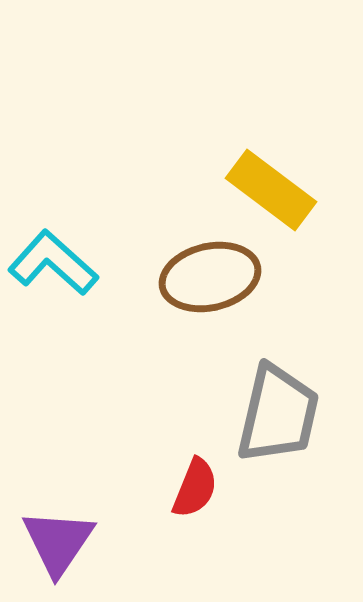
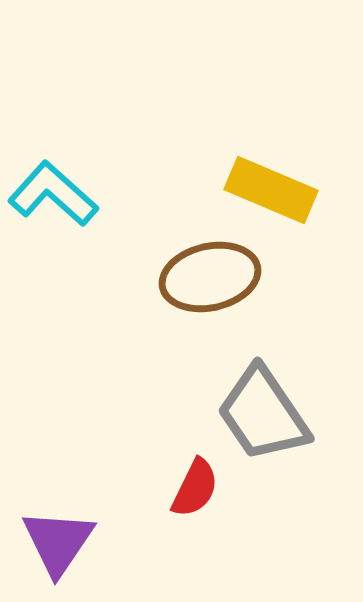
yellow rectangle: rotated 14 degrees counterclockwise
cyan L-shape: moved 69 px up
gray trapezoid: moved 15 px left; rotated 133 degrees clockwise
red semicircle: rotated 4 degrees clockwise
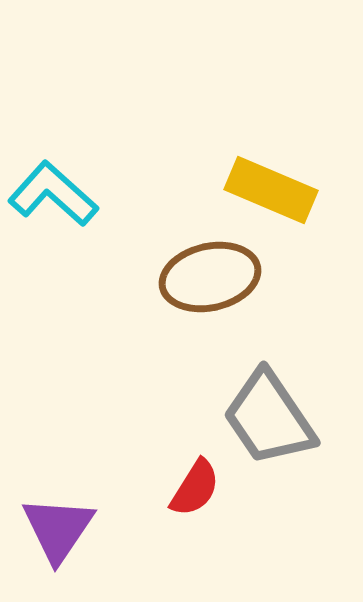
gray trapezoid: moved 6 px right, 4 px down
red semicircle: rotated 6 degrees clockwise
purple triangle: moved 13 px up
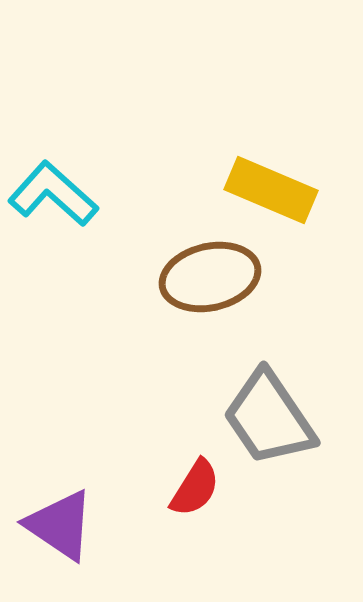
purple triangle: moved 2 px right, 4 px up; rotated 30 degrees counterclockwise
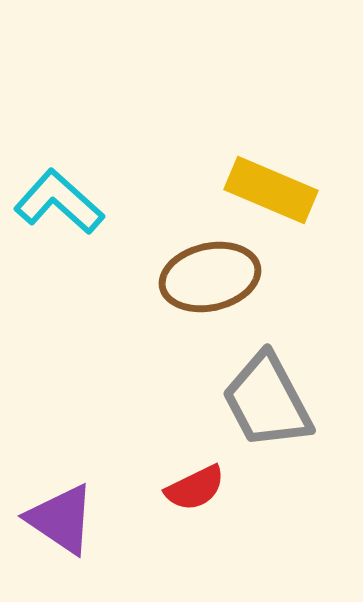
cyan L-shape: moved 6 px right, 8 px down
gray trapezoid: moved 2 px left, 17 px up; rotated 6 degrees clockwise
red semicircle: rotated 32 degrees clockwise
purple triangle: moved 1 px right, 6 px up
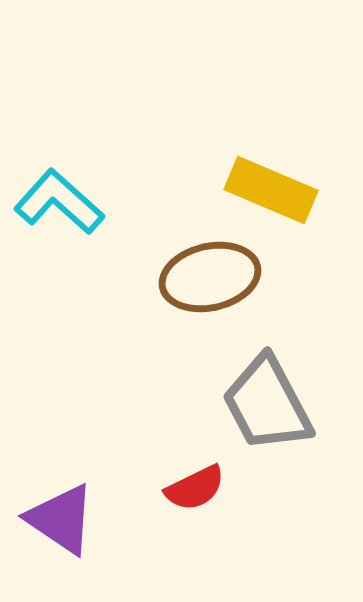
gray trapezoid: moved 3 px down
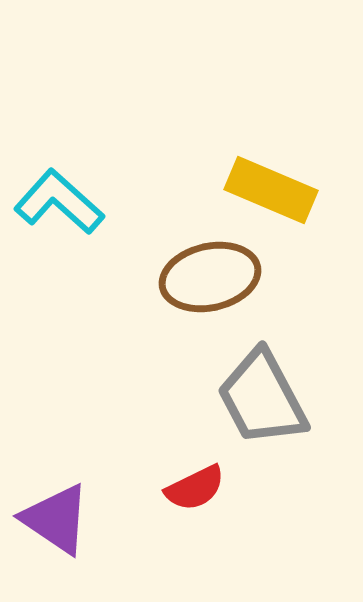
gray trapezoid: moved 5 px left, 6 px up
purple triangle: moved 5 px left
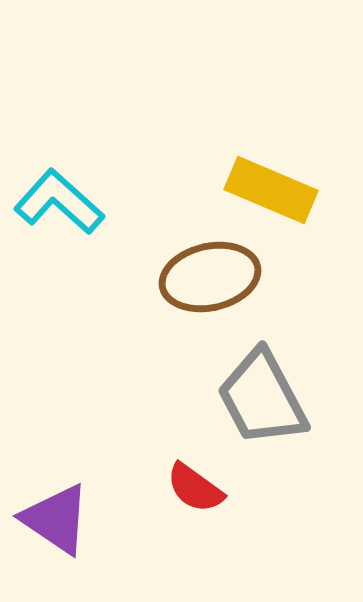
red semicircle: rotated 62 degrees clockwise
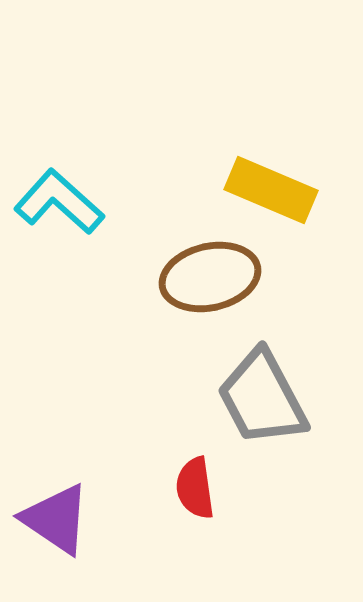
red semicircle: rotated 46 degrees clockwise
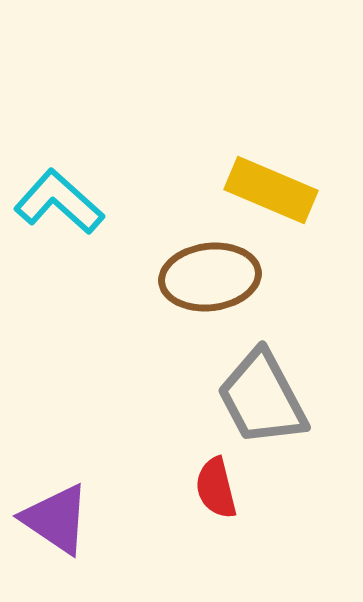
brown ellipse: rotated 6 degrees clockwise
red semicircle: moved 21 px right; rotated 6 degrees counterclockwise
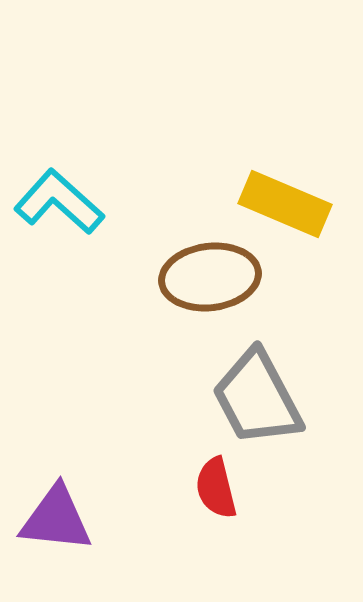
yellow rectangle: moved 14 px right, 14 px down
gray trapezoid: moved 5 px left
purple triangle: rotated 28 degrees counterclockwise
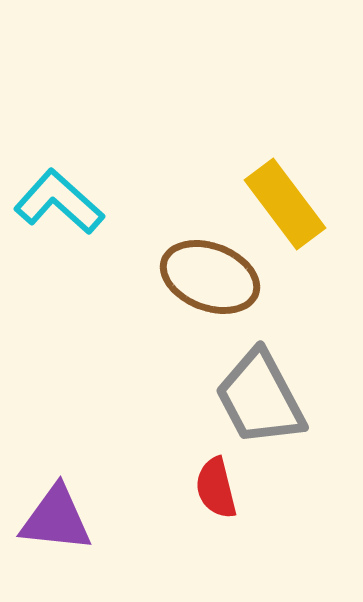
yellow rectangle: rotated 30 degrees clockwise
brown ellipse: rotated 28 degrees clockwise
gray trapezoid: moved 3 px right
